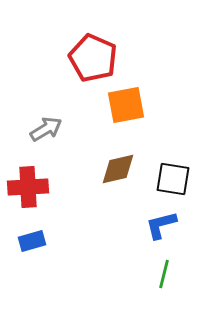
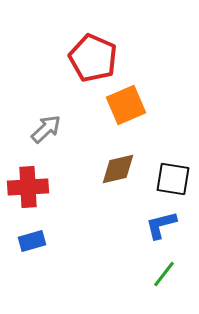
orange square: rotated 12 degrees counterclockwise
gray arrow: rotated 12 degrees counterclockwise
green line: rotated 24 degrees clockwise
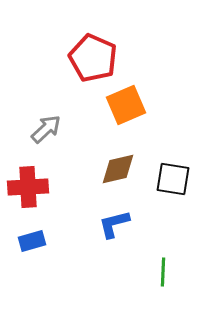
blue L-shape: moved 47 px left, 1 px up
green line: moved 1 px left, 2 px up; rotated 36 degrees counterclockwise
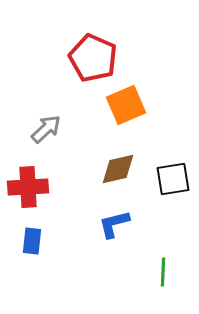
black square: rotated 18 degrees counterclockwise
blue rectangle: rotated 68 degrees counterclockwise
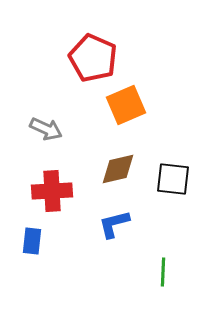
gray arrow: rotated 68 degrees clockwise
black square: rotated 15 degrees clockwise
red cross: moved 24 px right, 4 px down
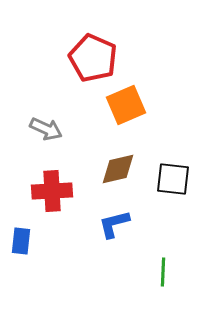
blue rectangle: moved 11 px left
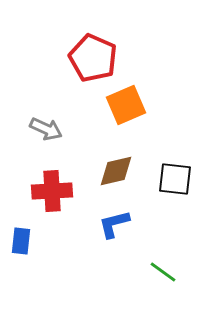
brown diamond: moved 2 px left, 2 px down
black square: moved 2 px right
green line: rotated 56 degrees counterclockwise
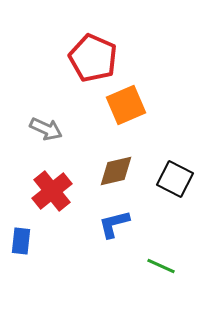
black square: rotated 21 degrees clockwise
red cross: rotated 36 degrees counterclockwise
green line: moved 2 px left, 6 px up; rotated 12 degrees counterclockwise
